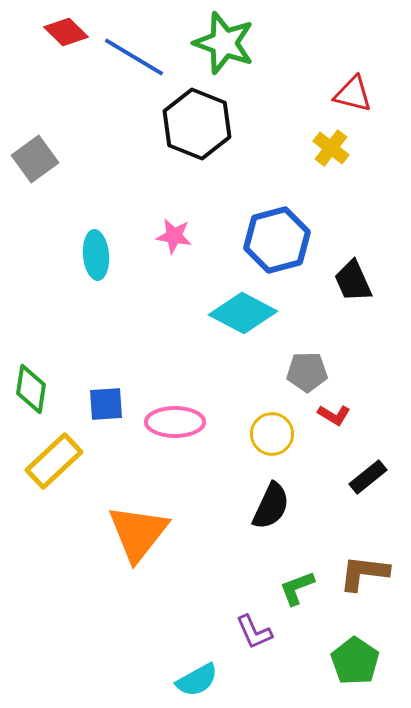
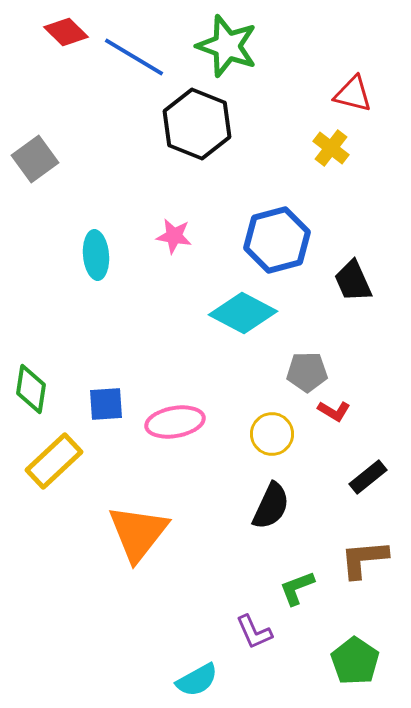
green star: moved 3 px right, 3 px down
red L-shape: moved 4 px up
pink ellipse: rotated 10 degrees counterclockwise
brown L-shape: moved 14 px up; rotated 12 degrees counterclockwise
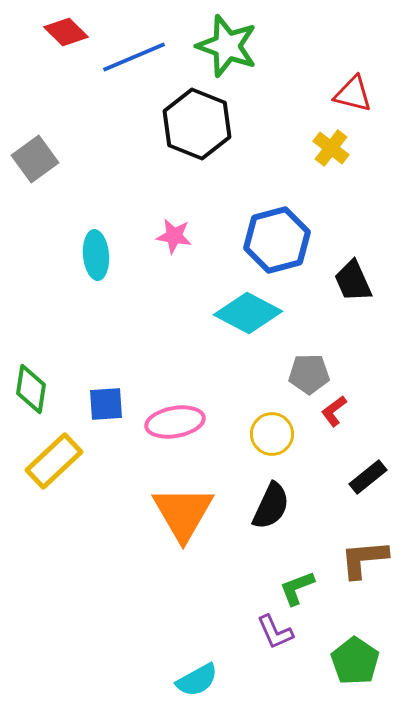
blue line: rotated 54 degrees counterclockwise
cyan diamond: moved 5 px right
gray pentagon: moved 2 px right, 2 px down
red L-shape: rotated 112 degrees clockwise
orange triangle: moved 45 px right, 20 px up; rotated 8 degrees counterclockwise
purple L-shape: moved 21 px right
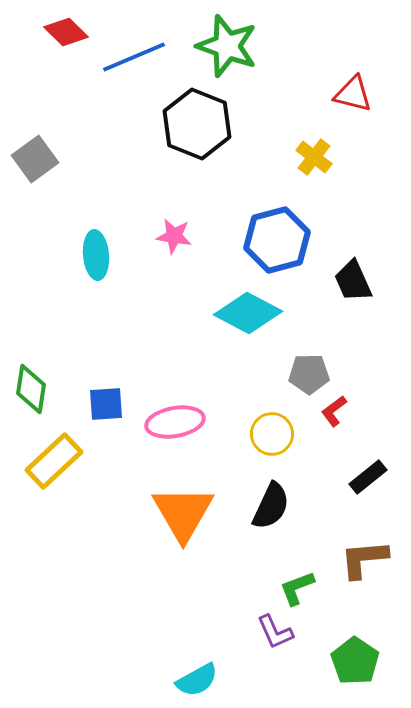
yellow cross: moved 17 px left, 9 px down
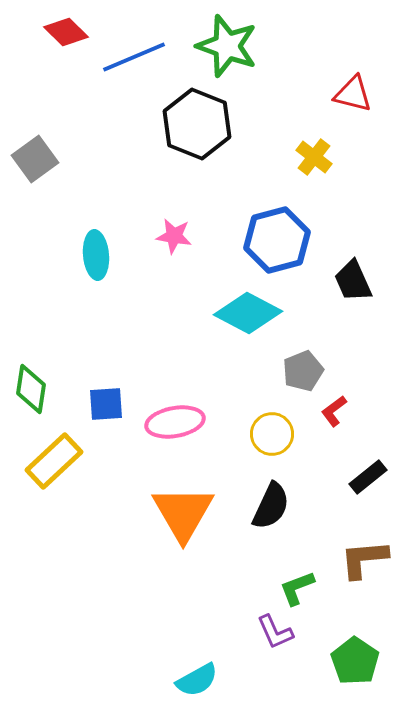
gray pentagon: moved 6 px left, 3 px up; rotated 21 degrees counterclockwise
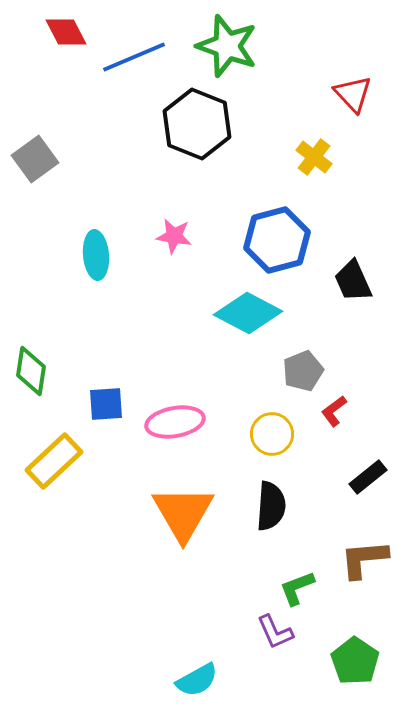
red diamond: rotated 18 degrees clockwise
red triangle: rotated 33 degrees clockwise
green diamond: moved 18 px up
black semicircle: rotated 21 degrees counterclockwise
